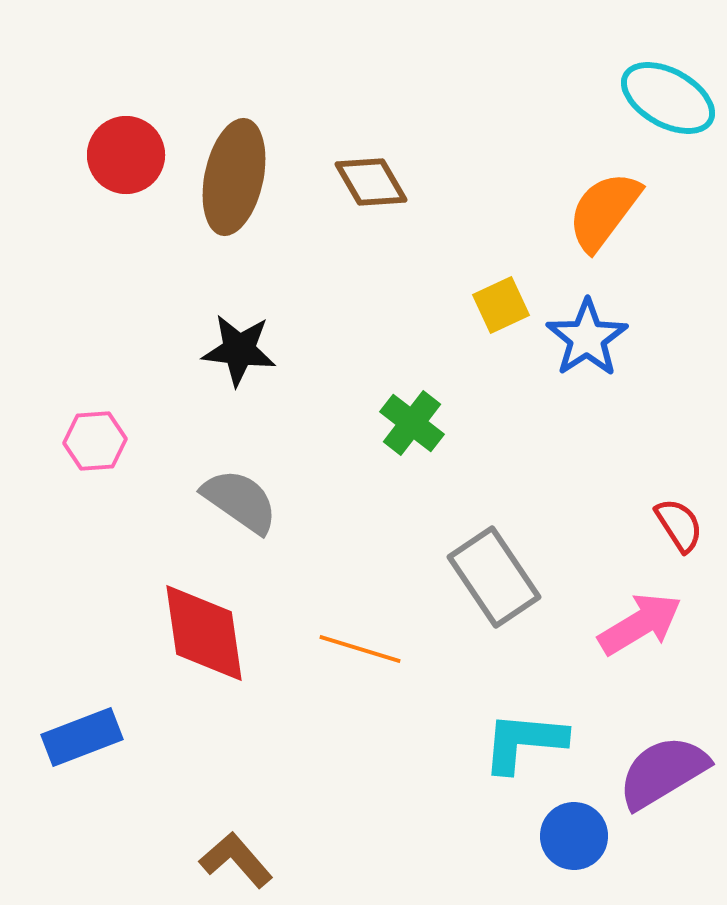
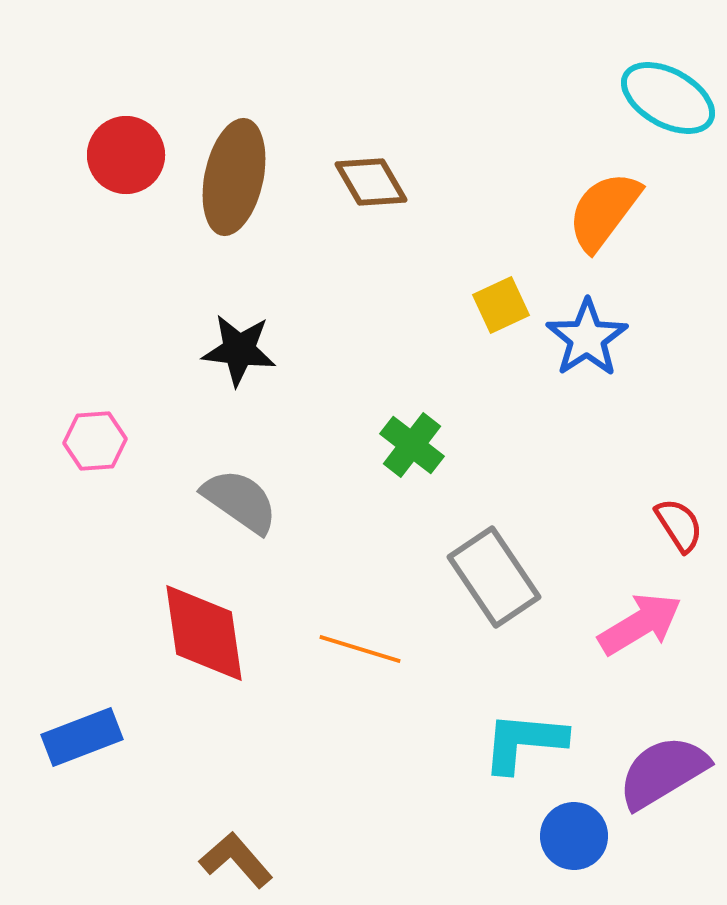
green cross: moved 22 px down
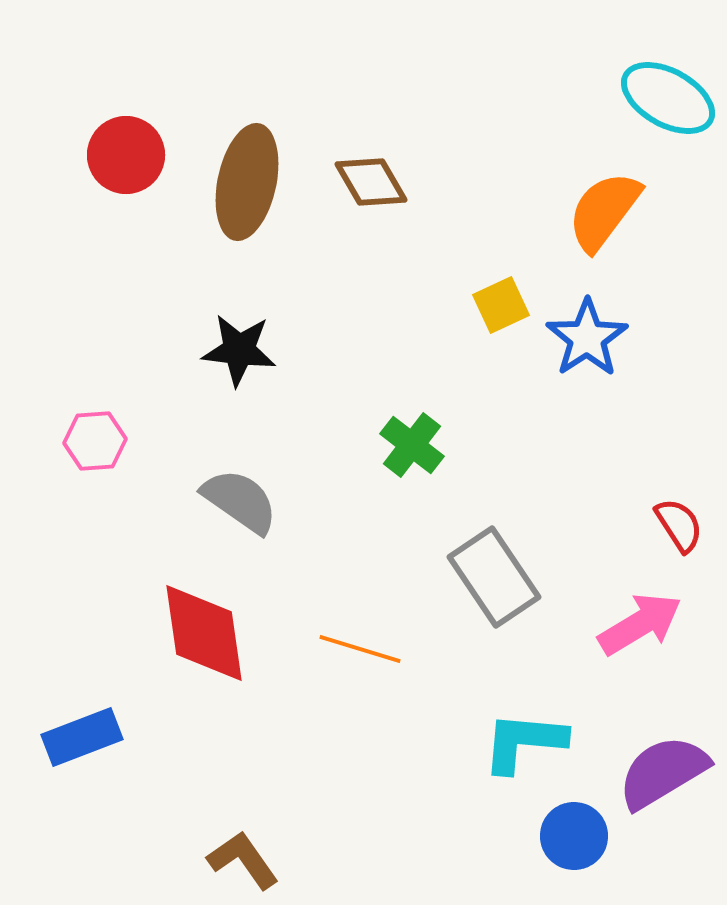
brown ellipse: moved 13 px right, 5 px down
brown L-shape: moved 7 px right; rotated 6 degrees clockwise
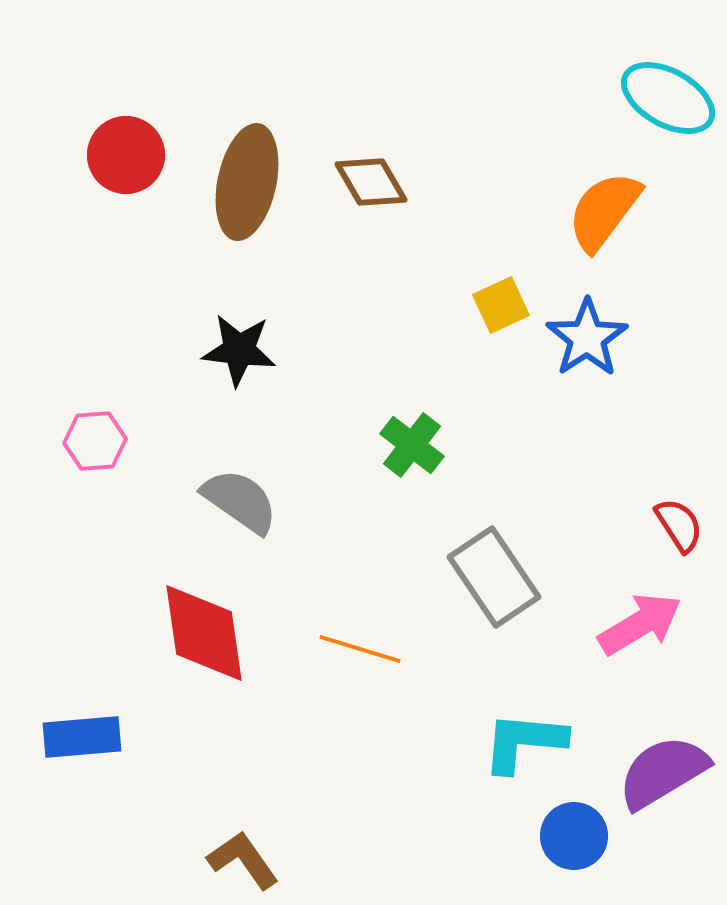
blue rectangle: rotated 16 degrees clockwise
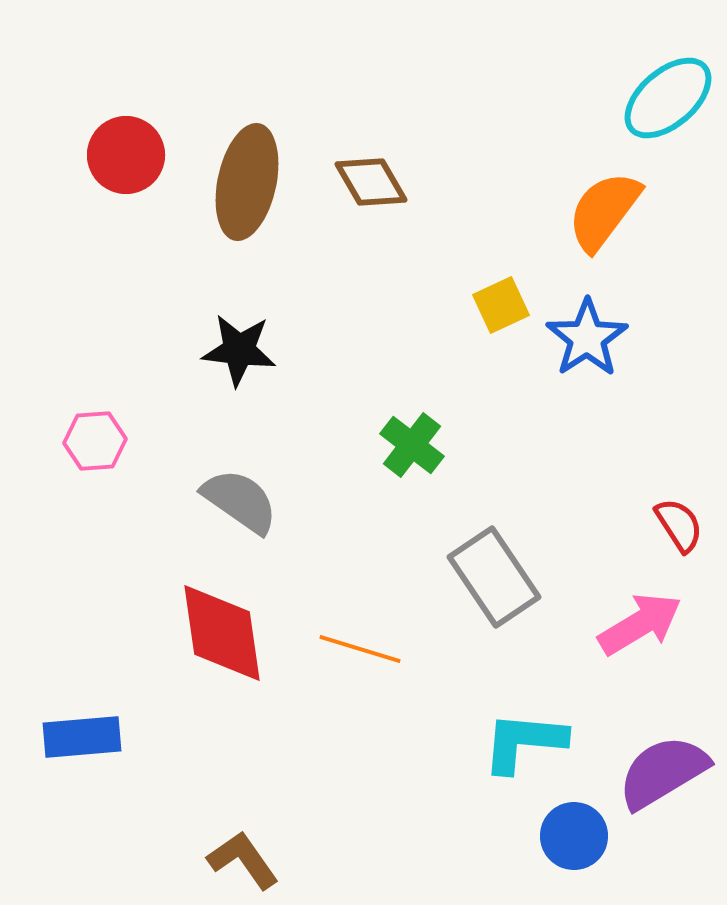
cyan ellipse: rotated 70 degrees counterclockwise
red diamond: moved 18 px right
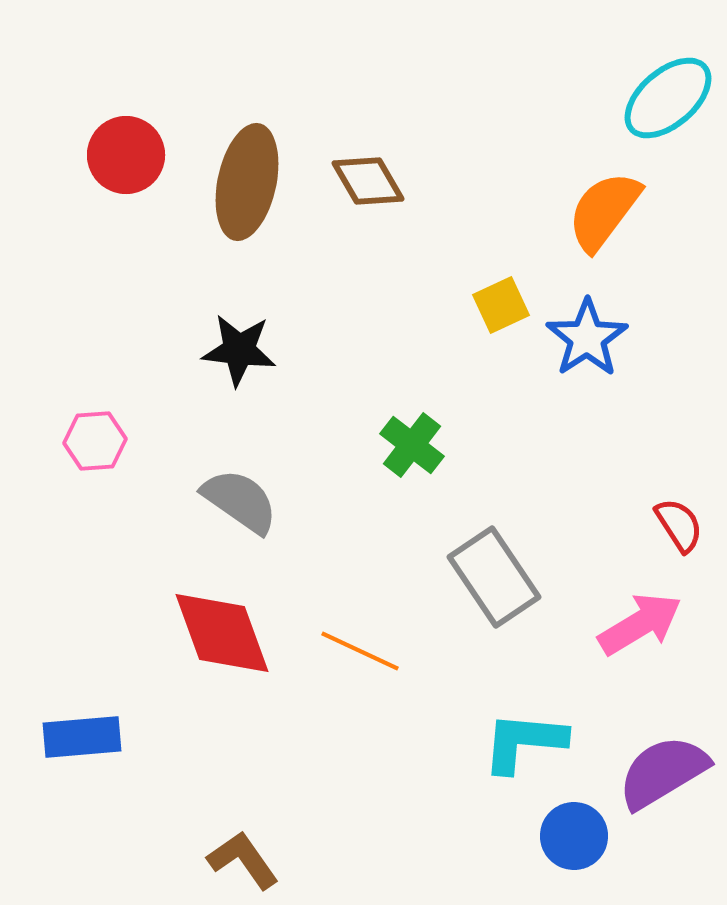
brown diamond: moved 3 px left, 1 px up
red diamond: rotated 12 degrees counterclockwise
orange line: moved 2 px down; rotated 8 degrees clockwise
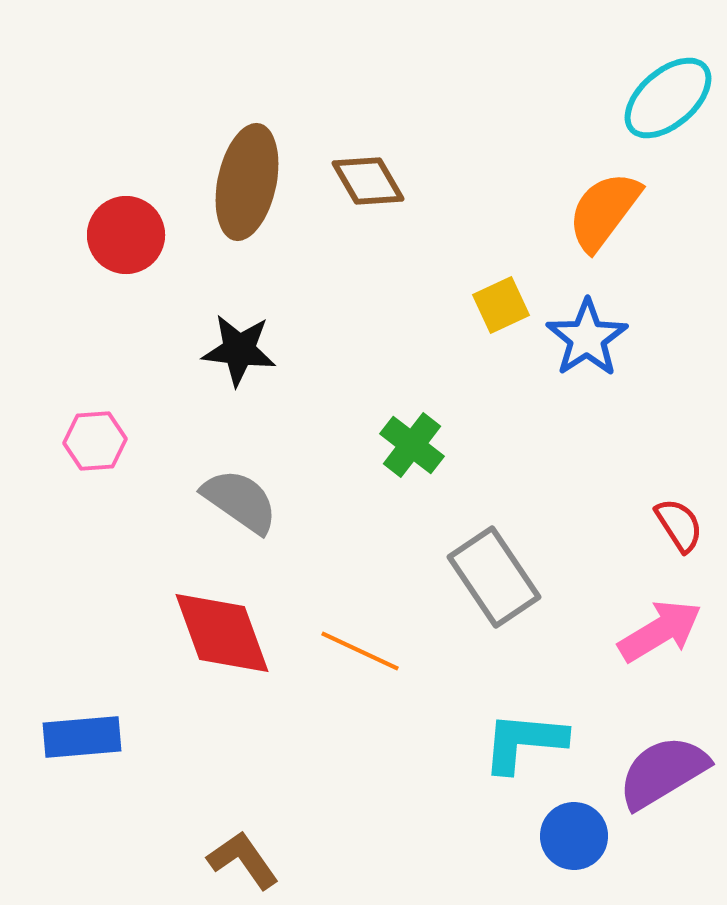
red circle: moved 80 px down
pink arrow: moved 20 px right, 7 px down
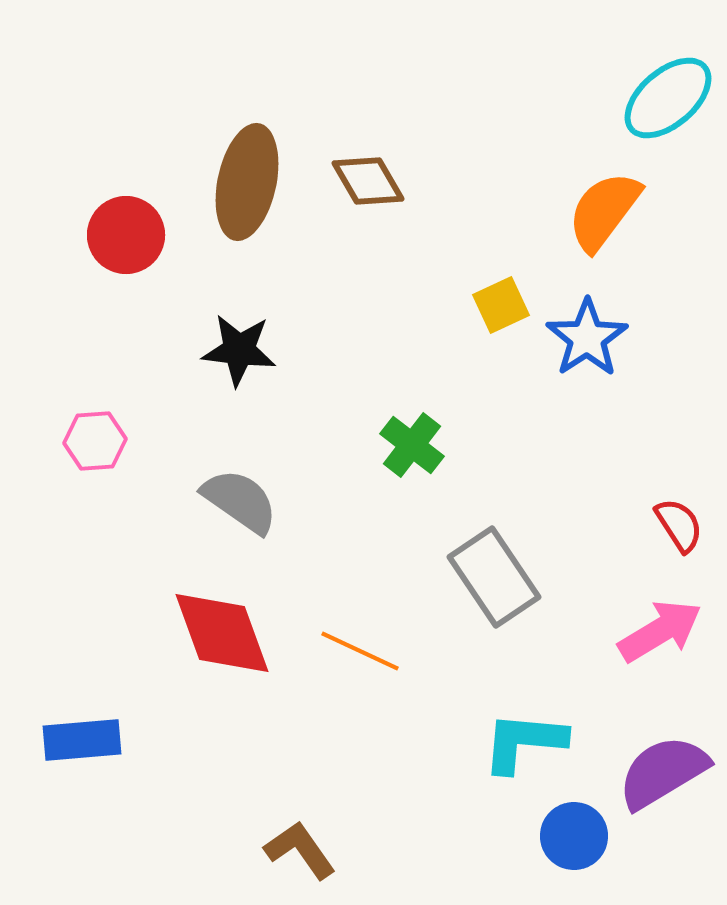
blue rectangle: moved 3 px down
brown L-shape: moved 57 px right, 10 px up
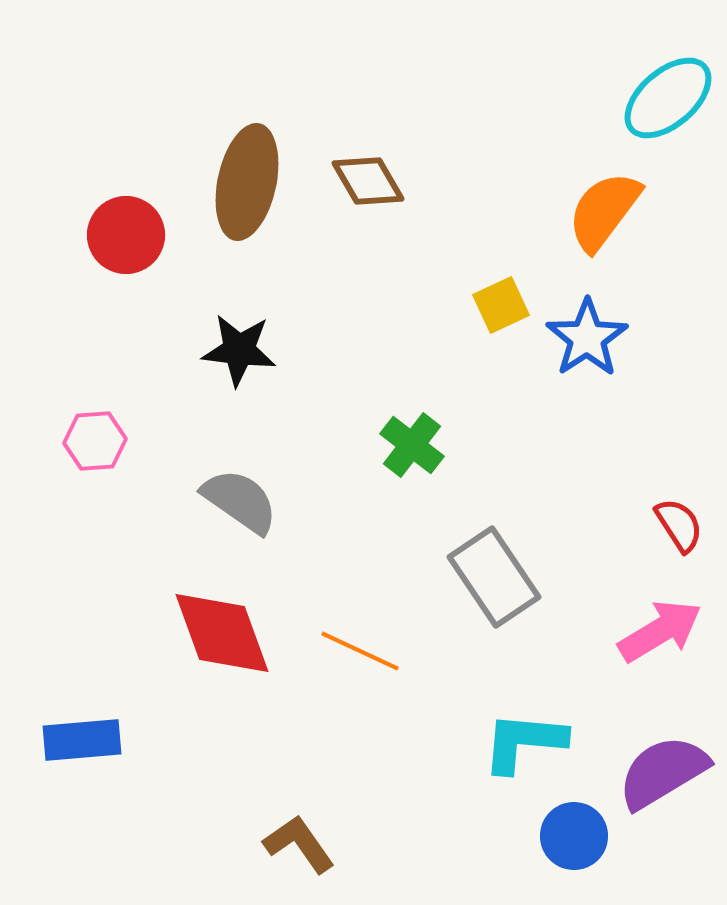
brown L-shape: moved 1 px left, 6 px up
